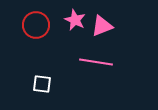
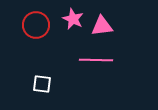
pink star: moved 2 px left, 1 px up
pink triangle: rotated 15 degrees clockwise
pink line: moved 2 px up; rotated 8 degrees counterclockwise
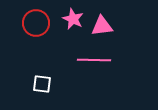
red circle: moved 2 px up
pink line: moved 2 px left
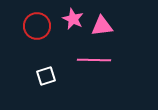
red circle: moved 1 px right, 3 px down
white square: moved 4 px right, 8 px up; rotated 24 degrees counterclockwise
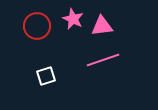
pink line: moved 9 px right; rotated 20 degrees counterclockwise
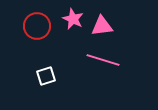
pink line: rotated 36 degrees clockwise
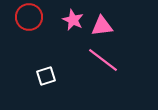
pink star: moved 1 px down
red circle: moved 8 px left, 9 px up
pink line: rotated 20 degrees clockwise
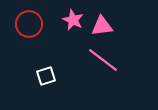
red circle: moved 7 px down
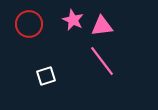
pink line: moved 1 px left, 1 px down; rotated 16 degrees clockwise
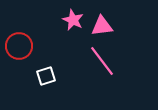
red circle: moved 10 px left, 22 px down
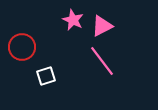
pink triangle: rotated 20 degrees counterclockwise
red circle: moved 3 px right, 1 px down
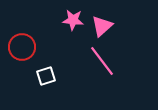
pink star: rotated 20 degrees counterclockwise
pink triangle: rotated 15 degrees counterclockwise
